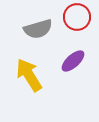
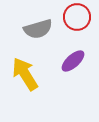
yellow arrow: moved 4 px left, 1 px up
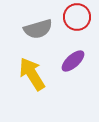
yellow arrow: moved 7 px right
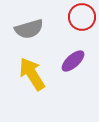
red circle: moved 5 px right
gray semicircle: moved 9 px left
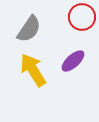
gray semicircle: rotated 40 degrees counterclockwise
yellow arrow: moved 1 px right, 4 px up
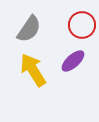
red circle: moved 8 px down
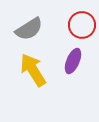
gray semicircle: rotated 24 degrees clockwise
purple ellipse: rotated 25 degrees counterclockwise
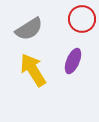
red circle: moved 6 px up
